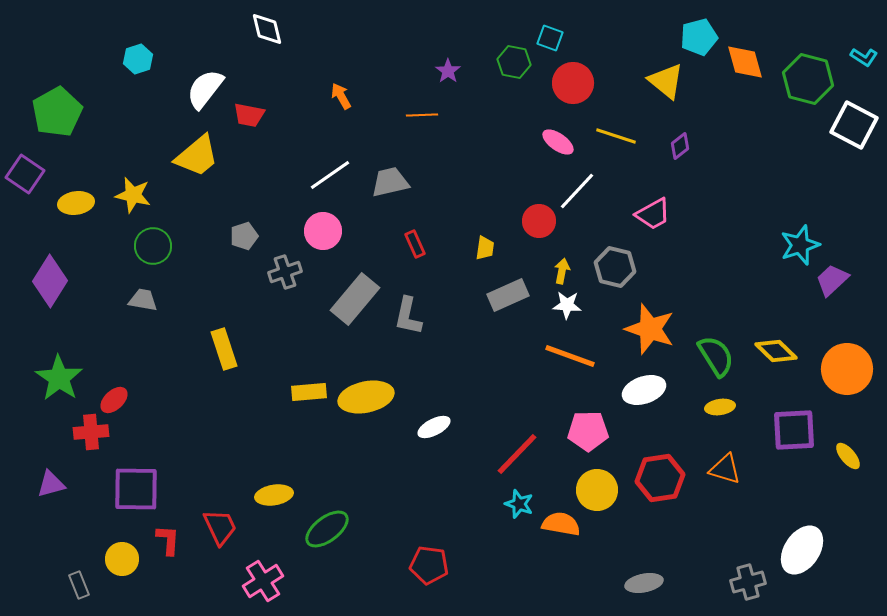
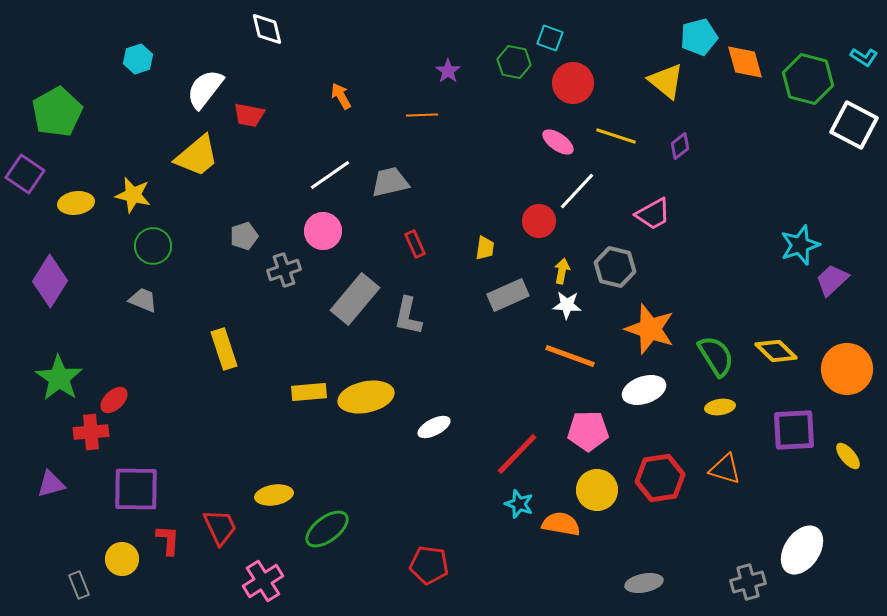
gray cross at (285, 272): moved 1 px left, 2 px up
gray trapezoid at (143, 300): rotated 12 degrees clockwise
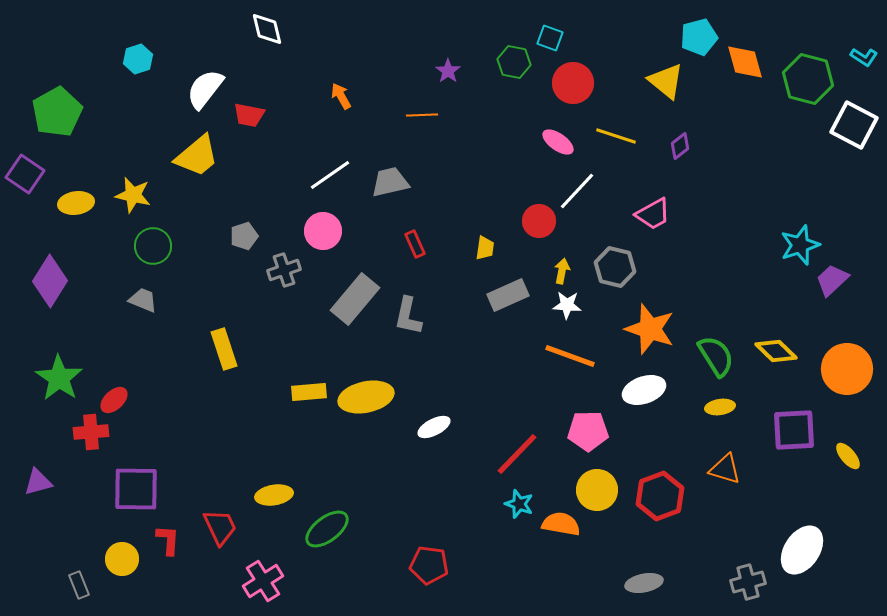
red hexagon at (660, 478): moved 18 px down; rotated 12 degrees counterclockwise
purple triangle at (51, 484): moved 13 px left, 2 px up
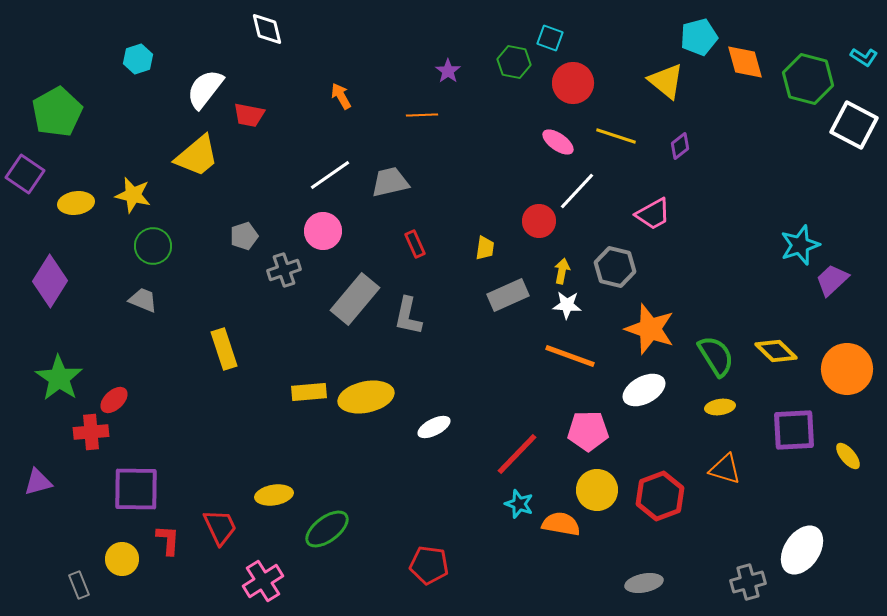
white ellipse at (644, 390): rotated 9 degrees counterclockwise
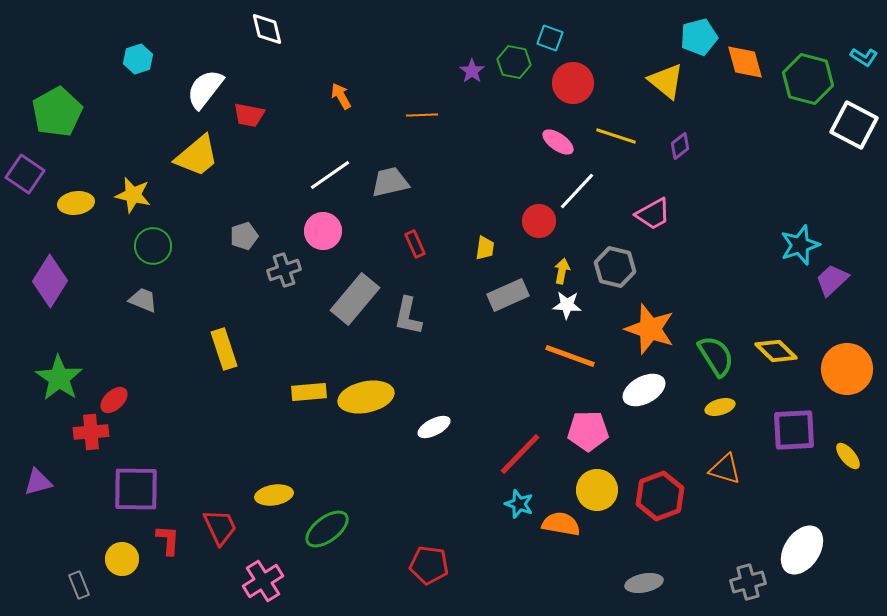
purple star at (448, 71): moved 24 px right
yellow ellipse at (720, 407): rotated 8 degrees counterclockwise
red line at (517, 454): moved 3 px right
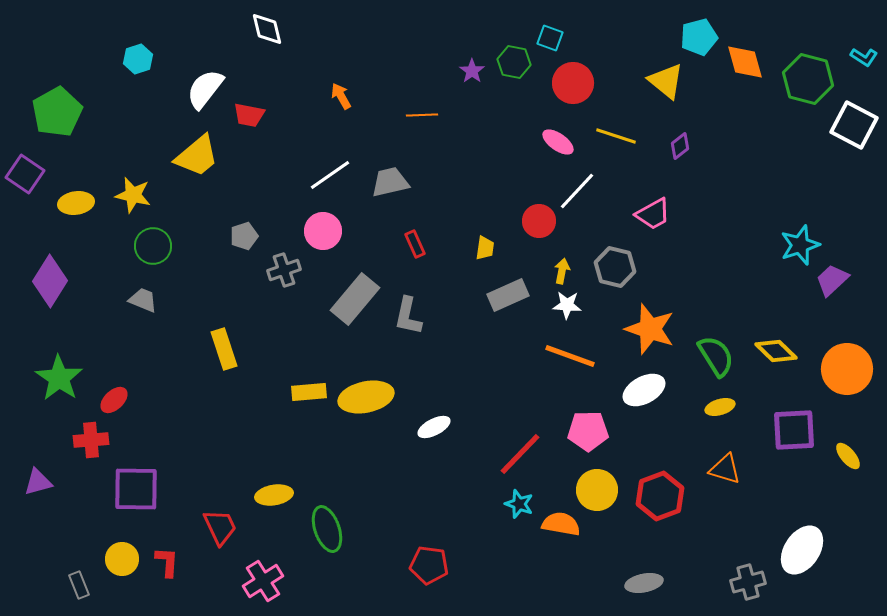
red cross at (91, 432): moved 8 px down
green ellipse at (327, 529): rotated 72 degrees counterclockwise
red L-shape at (168, 540): moved 1 px left, 22 px down
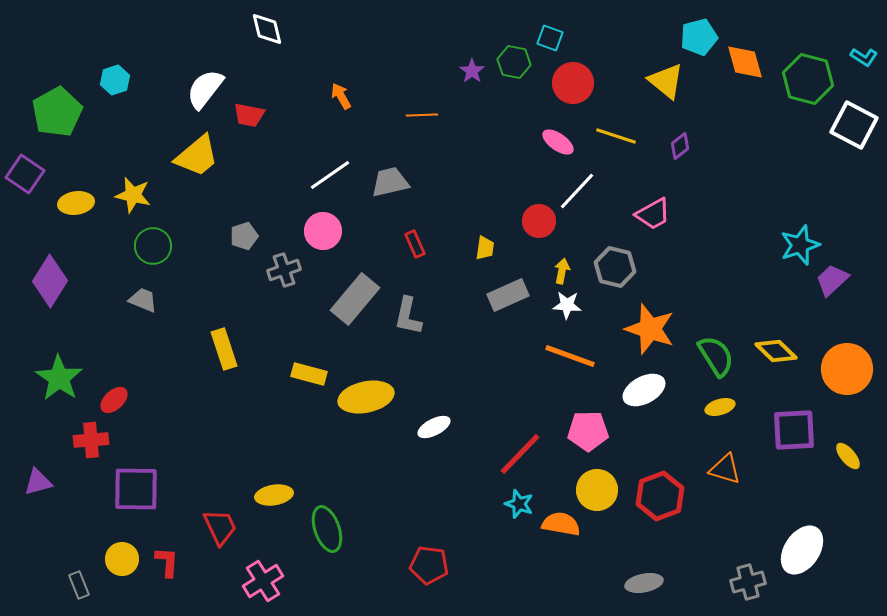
cyan hexagon at (138, 59): moved 23 px left, 21 px down
yellow rectangle at (309, 392): moved 18 px up; rotated 20 degrees clockwise
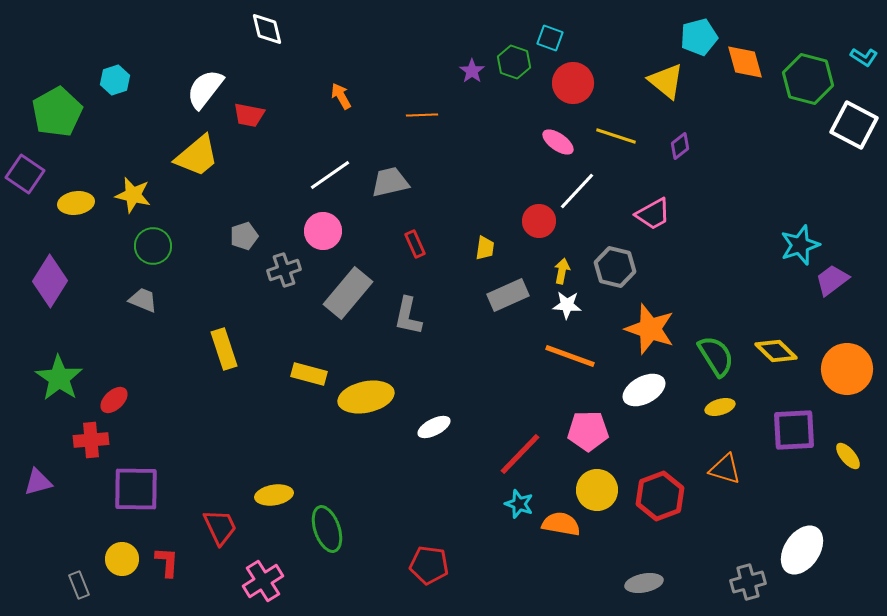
green hexagon at (514, 62): rotated 8 degrees clockwise
purple trapezoid at (832, 280): rotated 6 degrees clockwise
gray rectangle at (355, 299): moved 7 px left, 6 px up
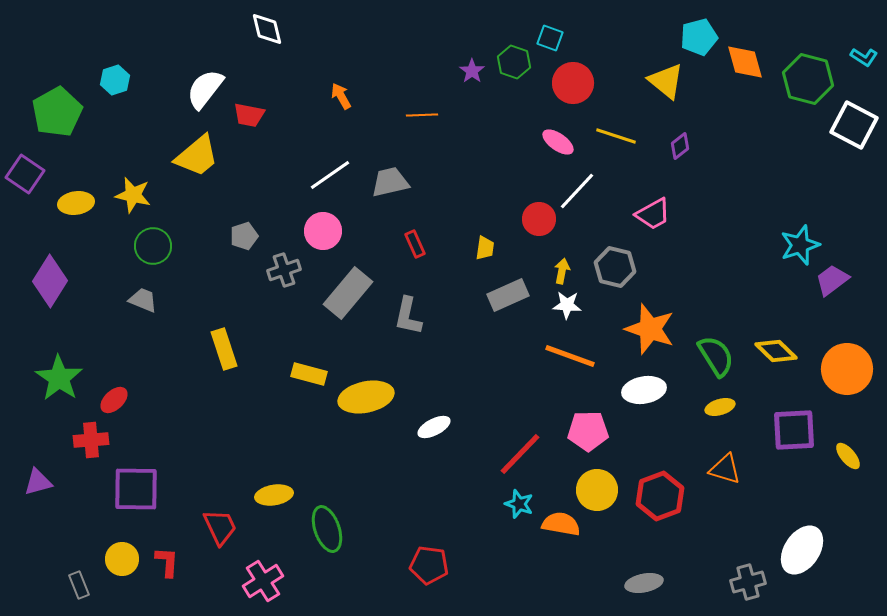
red circle at (539, 221): moved 2 px up
white ellipse at (644, 390): rotated 18 degrees clockwise
